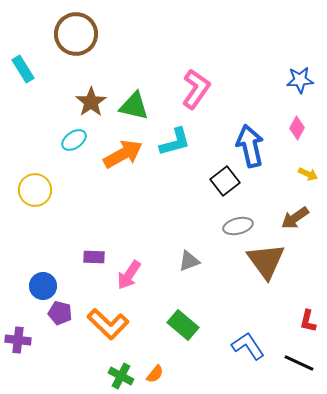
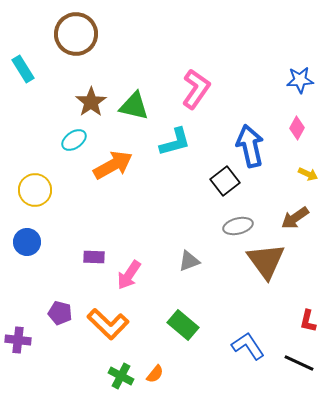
orange arrow: moved 10 px left, 11 px down
blue circle: moved 16 px left, 44 px up
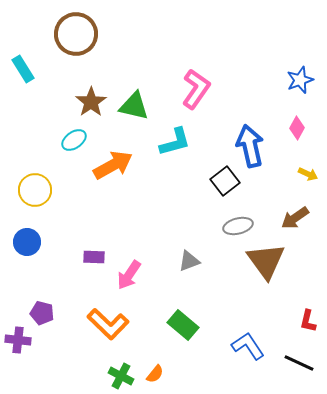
blue star: rotated 16 degrees counterclockwise
purple pentagon: moved 18 px left
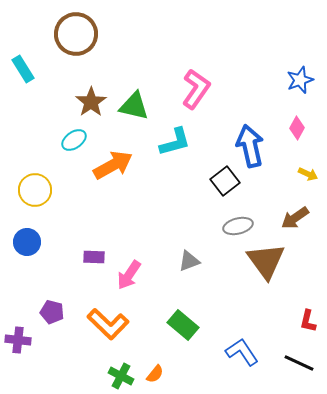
purple pentagon: moved 10 px right, 1 px up
blue L-shape: moved 6 px left, 6 px down
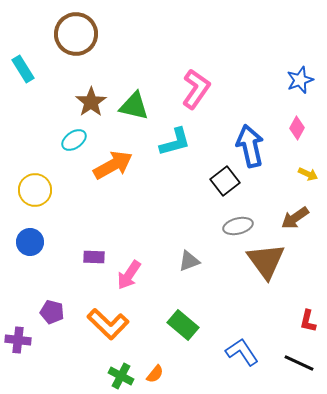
blue circle: moved 3 px right
